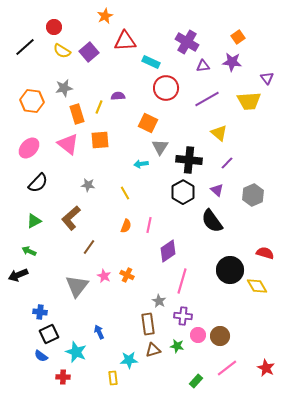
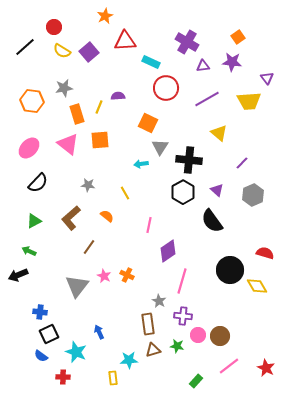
purple line at (227, 163): moved 15 px right
orange semicircle at (126, 226): moved 19 px left, 10 px up; rotated 72 degrees counterclockwise
pink line at (227, 368): moved 2 px right, 2 px up
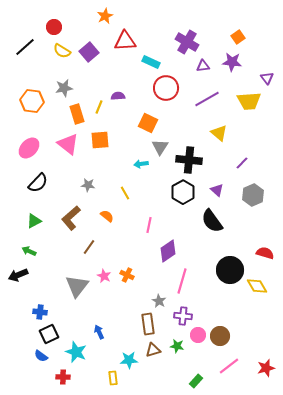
red star at (266, 368): rotated 30 degrees clockwise
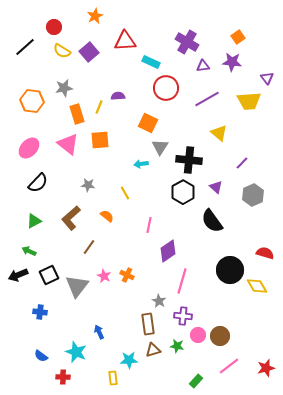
orange star at (105, 16): moved 10 px left
purple triangle at (217, 190): moved 1 px left, 3 px up
black square at (49, 334): moved 59 px up
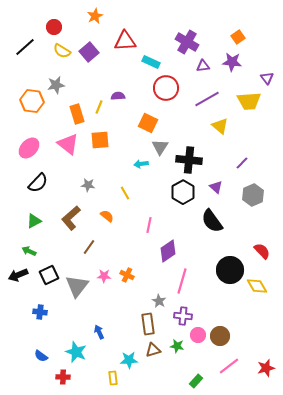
gray star at (64, 88): moved 8 px left, 3 px up
yellow triangle at (219, 133): moved 1 px right, 7 px up
red semicircle at (265, 253): moved 3 px left, 2 px up; rotated 30 degrees clockwise
pink star at (104, 276): rotated 24 degrees counterclockwise
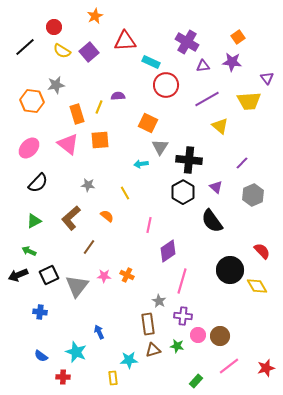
red circle at (166, 88): moved 3 px up
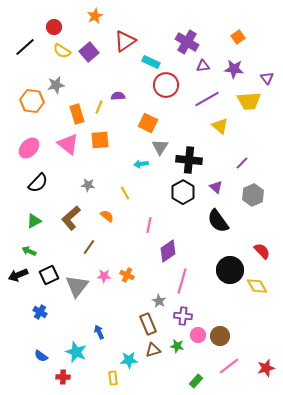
red triangle at (125, 41): rotated 30 degrees counterclockwise
purple star at (232, 62): moved 2 px right, 7 px down
black semicircle at (212, 221): moved 6 px right
blue cross at (40, 312): rotated 24 degrees clockwise
brown rectangle at (148, 324): rotated 15 degrees counterclockwise
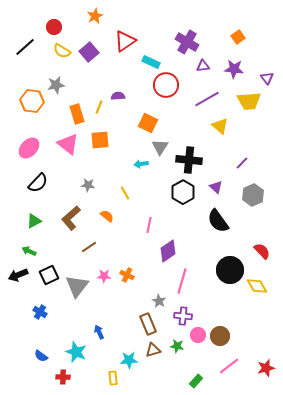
brown line at (89, 247): rotated 21 degrees clockwise
